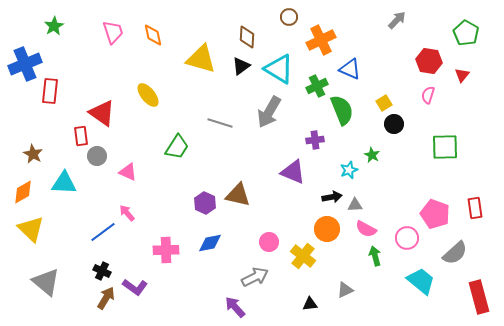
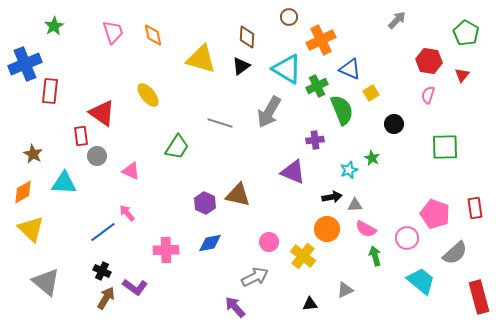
cyan triangle at (279, 69): moved 8 px right
yellow square at (384, 103): moved 13 px left, 10 px up
green star at (372, 155): moved 3 px down
pink triangle at (128, 172): moved 3 px right, 1 px up
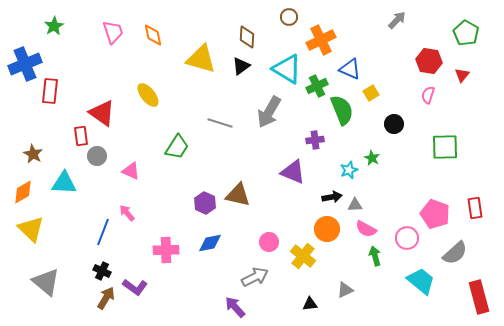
blue line at (103, 232): rotated 32 degrees counterclockwise
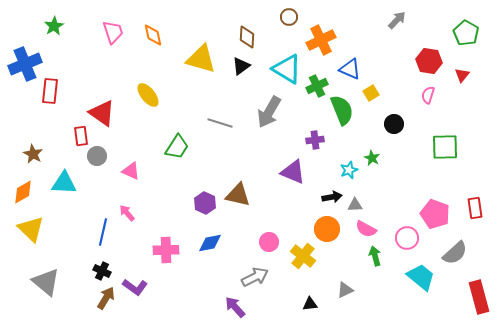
blue line at (103, 232): rotated 8 degrees counterclockwise
cyan trapezoid at (421, 281): moved 4 px up
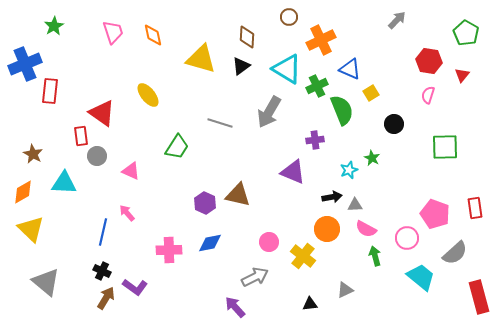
pink cross at (166, 250): moved 3 px right
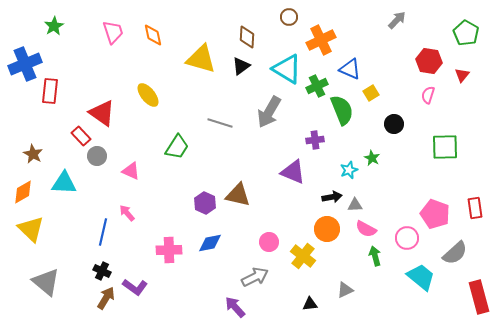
red rectangle at (81, 136): rotated 36 degrees counterclockwise
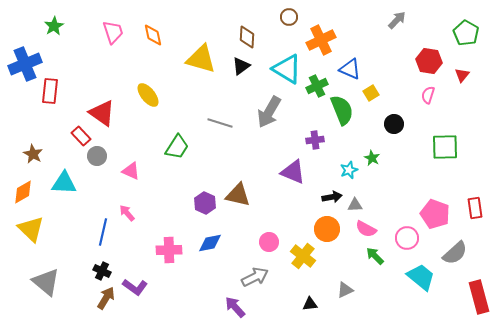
green arrow at (375, 256): rotated 30 degrees counterclockwise
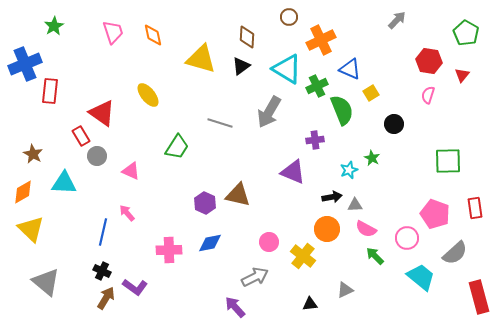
red rectangle at (81, 136): rotated 12 degrees clockwise
green square at (445, 147): moved 3 px right, 14 px down
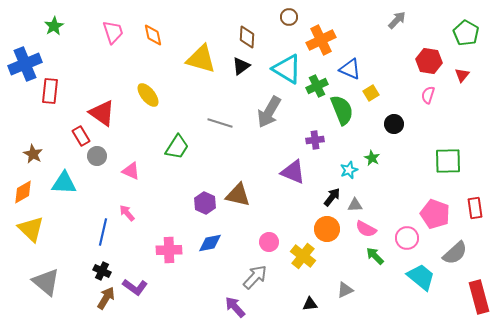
black arrow at (332, 197): rotated 42 degrees counterclockwise
gray arrow at (255, 277): rotated 20 degrees counterclockwise
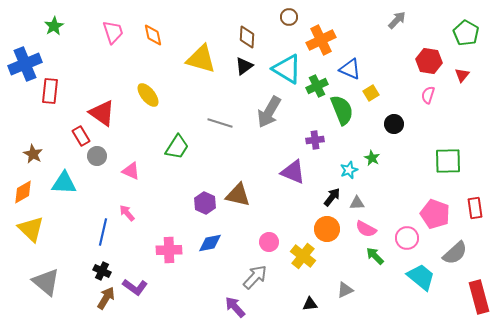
black triangle at (241, 66): moved 3 px right
gray triangle at (355, 205): moved 2 px right, 2 px up
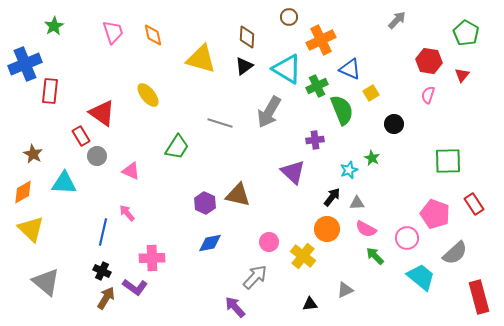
purple triangle at (293, 172): rotated 20 degrees clockwise
red rectangle at (475, 208): moved 1 px left, 4 px up; rotated 25 degrees counterclockwise
pink cross at (169, 250): moved 17 px left, 8 px down
